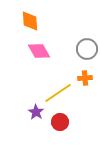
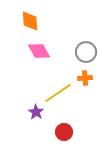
gray circle: moved 1 px left, 3 px down
red circle: moved 4 px right, 10 px down
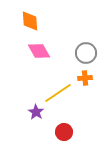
gray circle: moved 1 px down
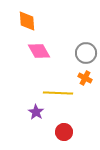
orange diamond: moved 3 px left
orange cross: rotated 32 degrees clockwise
yellow line: rotated 36 degrees clockwise
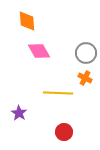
purple star: moved 17 px left, 1 px down
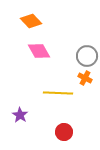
orange diamond: moved 4 px right; rotated 40 degrees counterclockwise
gray circle: moved 1 px right, 3 px down
purple star: moved 1 px right, 2 px down
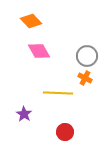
purple star: moved 4 px right, 1 px up
red circle: moved 1 px right
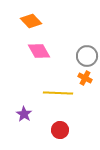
red circle: moved 5 px left, 2 px up
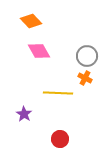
red circle: moved 9 px down
